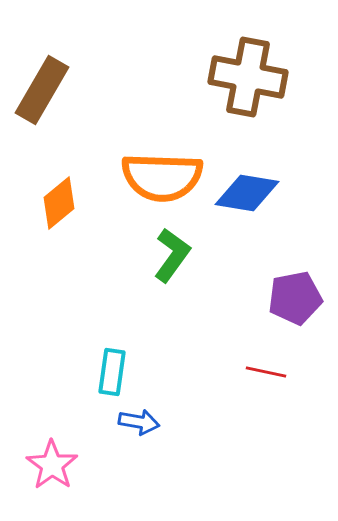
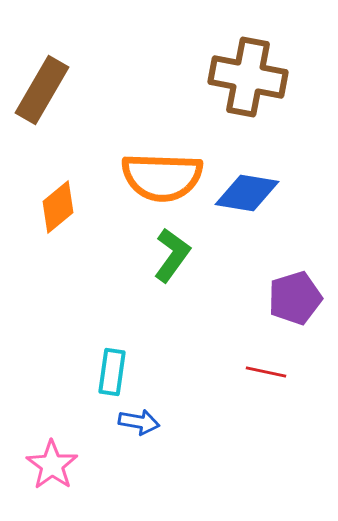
orange diamond: moved 1 px left, 4 px down
purple pentagon: rotated 6 degrees counterclockwise
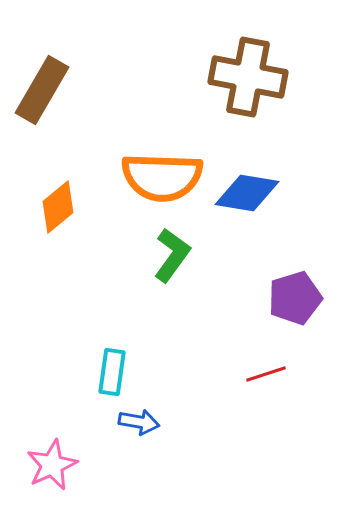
red line: moved 2 px down; rotated 30 degrees counterclockwise
pink star: rotated 12 degrees clockwise
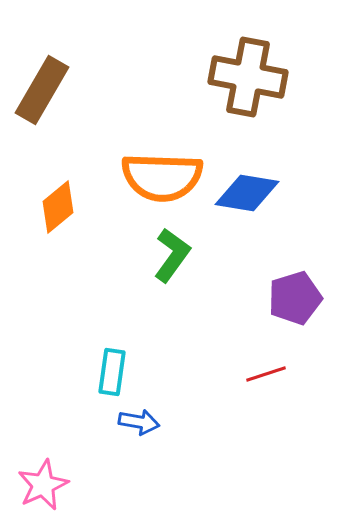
pink star: moved 9 px left, 20 px down
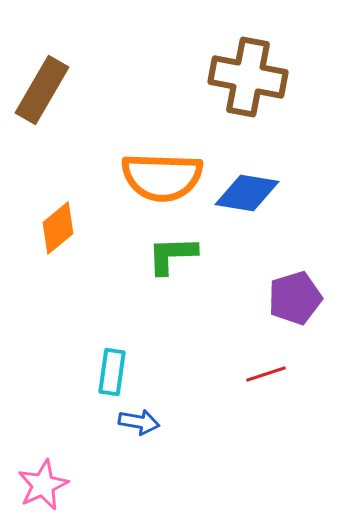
orange diamond: moved 21 px down
green L-shape: rotated 128 degrees counterclockwise
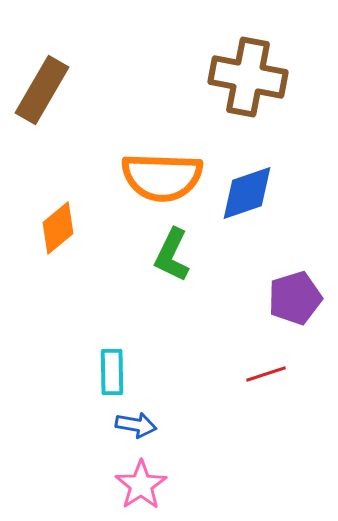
blue diamond: rotated 28 degrees counterclockwise
green L-shape: rotated 62 degrees counterclockwise
cyan rectangle: rotated 9 degrees counterclockwise
blue arrow: moved 3 px left, 3 px down
pink star: moved 98 px right; rotated 9 degrees counterclockwise
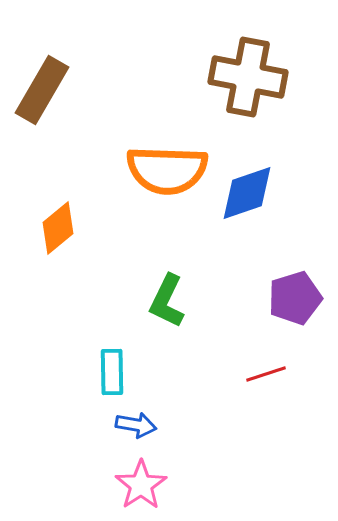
orange semicircle: moved 5 px right, 7 px up
green L-shape: moved 5 px left, 46 px down
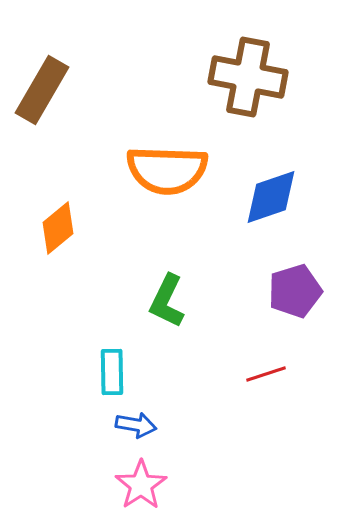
blue diamond: moved 24 px right, 4 px down
purple pentagon: moved 7 px up
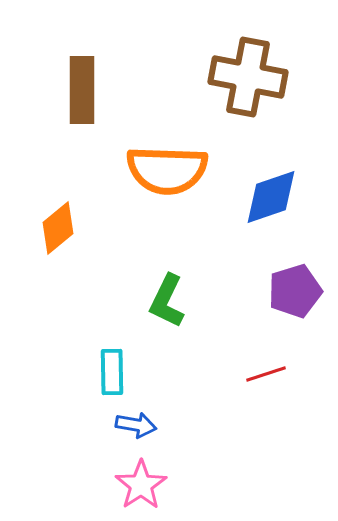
brown rectangle: moved 40 px right; rotated 30 degrees counterclockwise
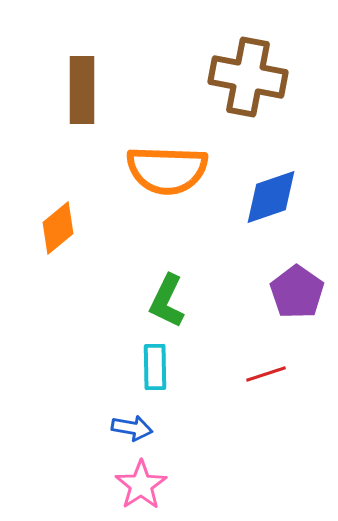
purple pentagon: moved 2 px right, 1 px down; rotated 20 degrees counterclockwise
cyan rectangle: moved 43 px right, 5 px up
blue arrow: moved 4 px left, 3 px down
